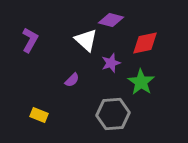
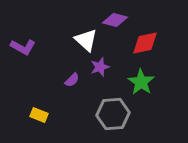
purple diamond: moved 4 px right
purple L-shape: moved 7 px left, 7 px down; rotated 90 degrees clockwise
purple star: moved 11 px left, 4 px down
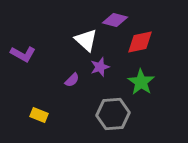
red diamond: moved 5 px left, 1 px up
purple L-shape: moved 7 px down
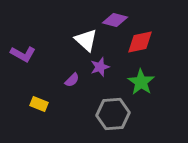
yellow rectangle: moved 11 px up
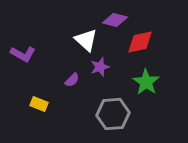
green star: moved 5 px right
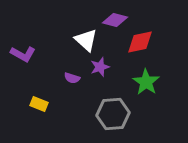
purple semicircle: moved 2 px up; rotated 63 degrees clockwise
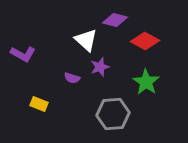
red diamond: moved 5 px right, 1 px up; rotated 40 degrees clockwise
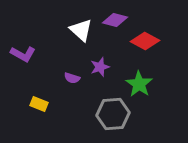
white triangle: moved 5 px left, 10 px up
green star: moved 7 px left, 2 px down
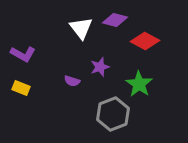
white triangle: moved 2 px up; rotated 10 degrees clockwise
purple semicircle: moved 3 px down
yellow rectangle: moved 18 px left, 16 px up
gray hexagon: rotated 16 degrees counterclockwise
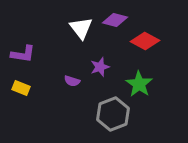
purple L-shape: rotated 20 degrees counterclockwise
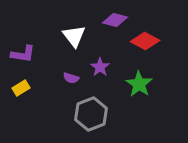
white triangle: moved 7 px left, 8 px down
purple star: rotated 18 degrees counterclockwise
purple semicircle: moved 1 px left, 3 px up
yellow rectangle: rotated 54 degrees counterclockwise
gray hexagon: moved 22 px left
